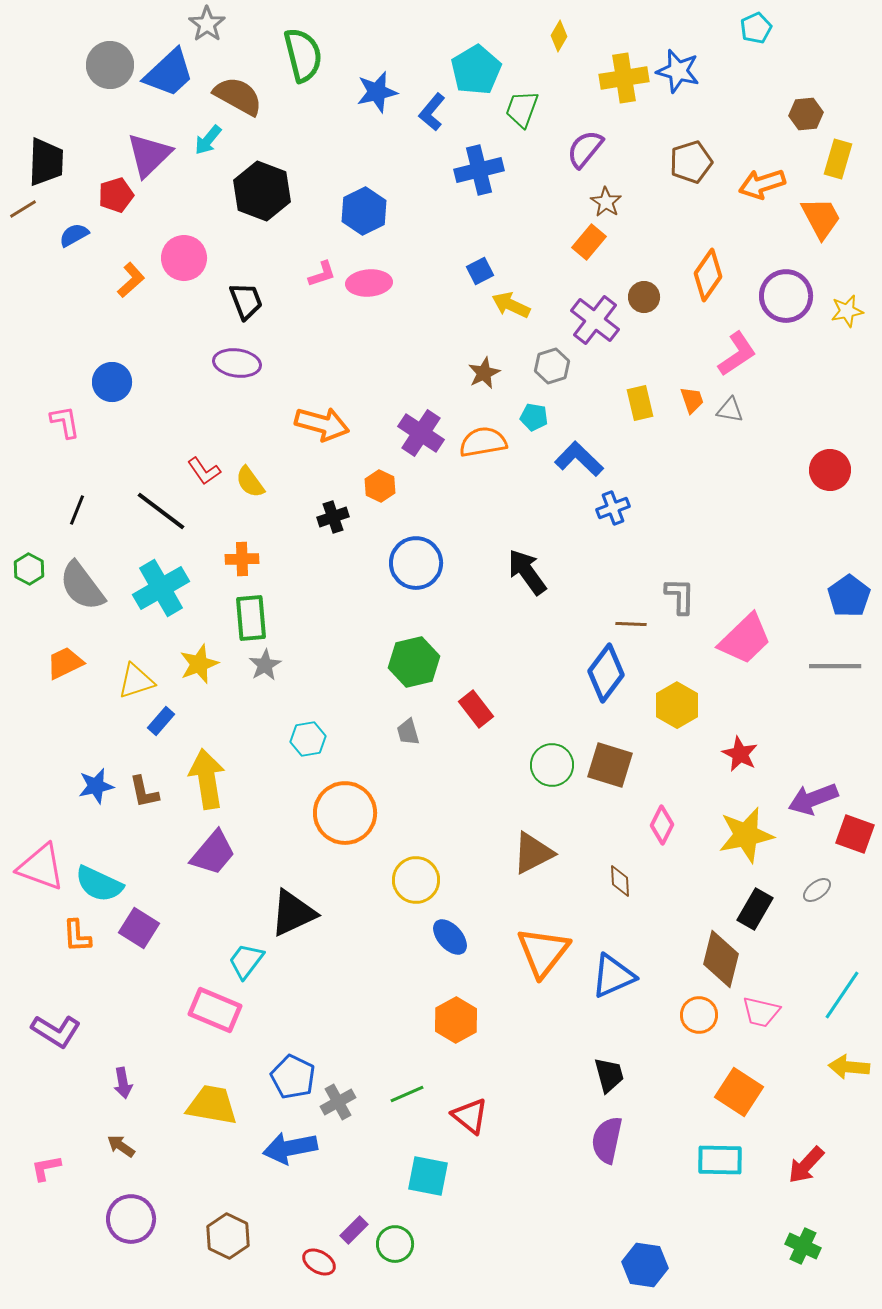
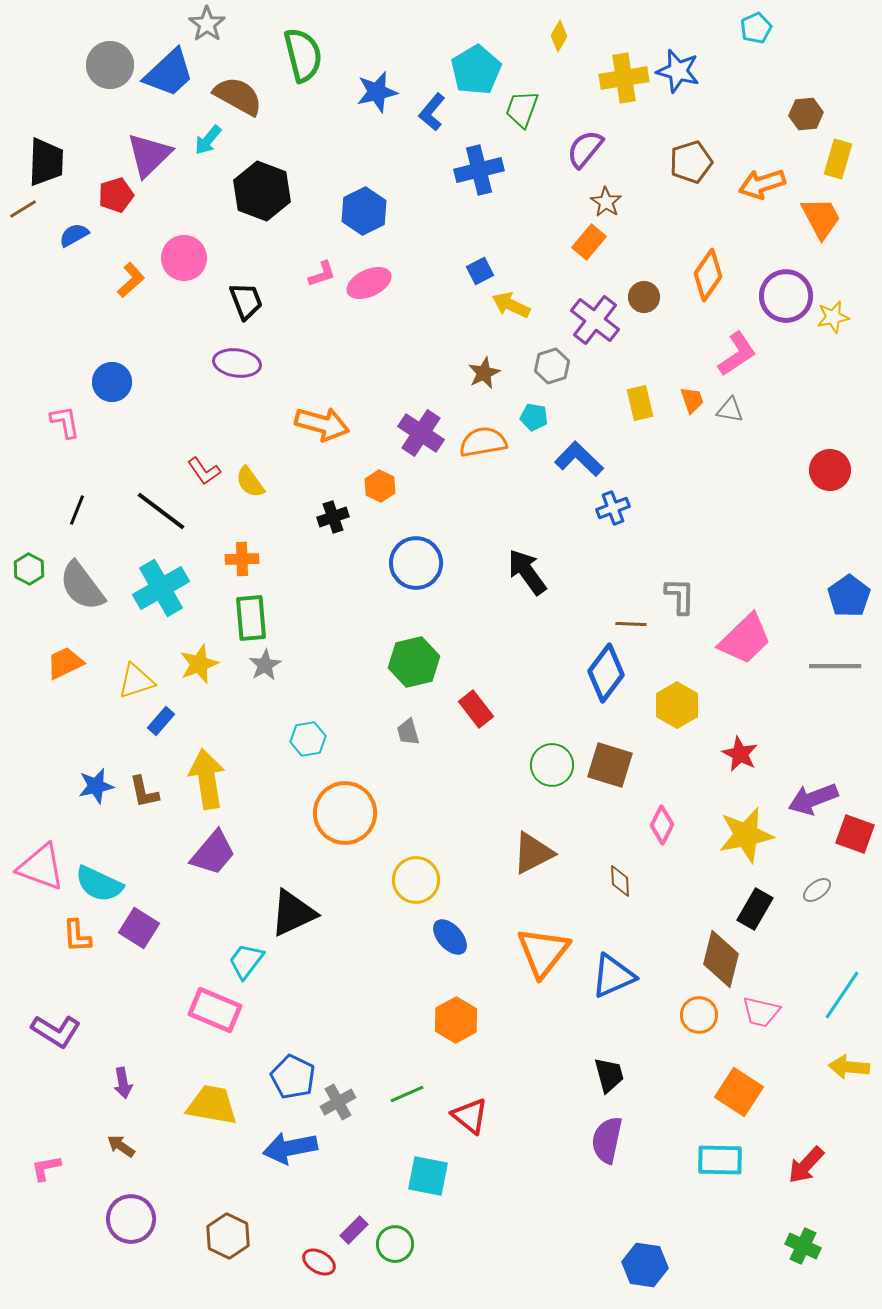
pink ellipse at (369, 283): rotated 21 degrees counterclockwise
yellow star at (847, 311): moved 14 px left, 6 px down
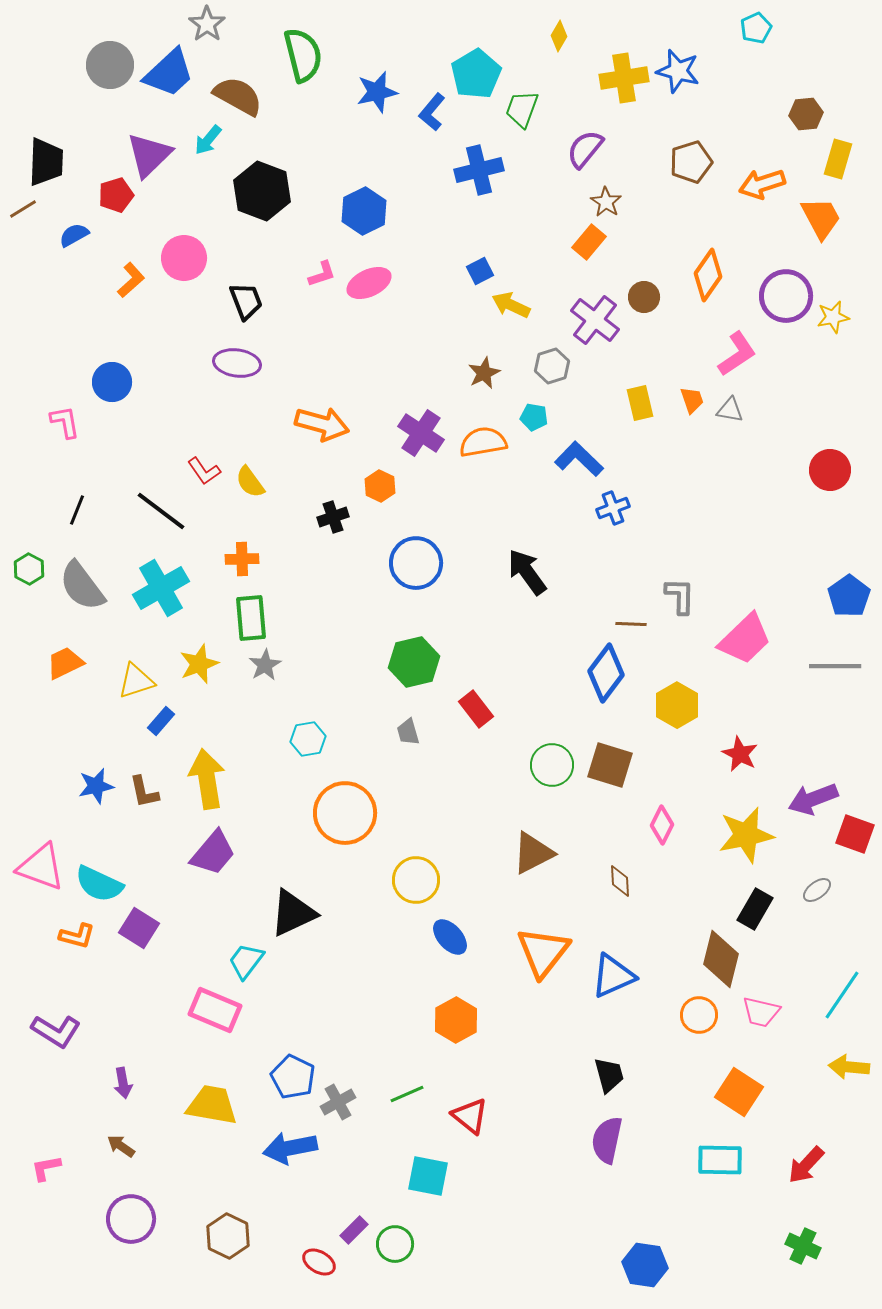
cyan pentagon at (476, 70): moved 4 px down
orange L-shape at (77, 936): rotated 72 degrees counterclockwise
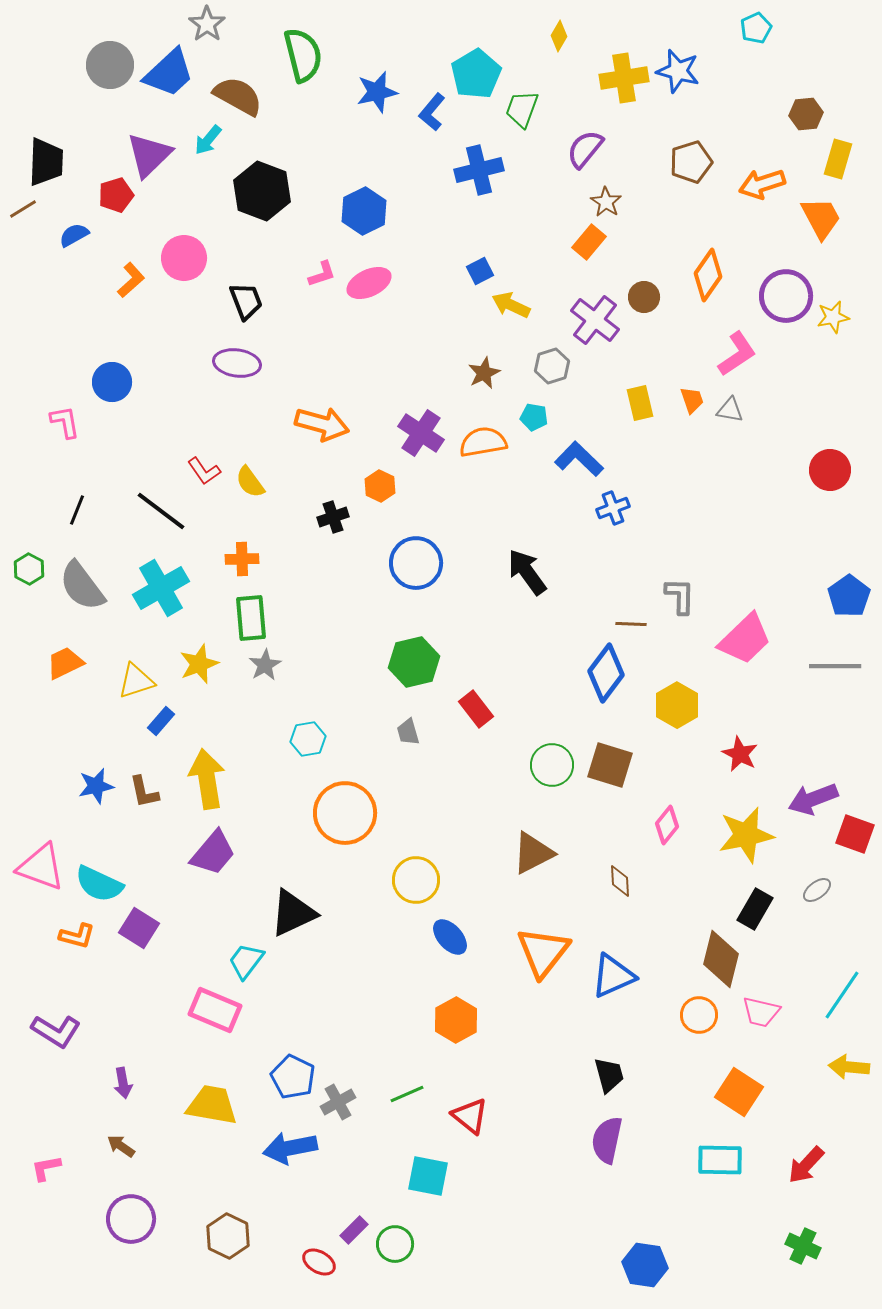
pink diamond at (662, 825): moved 5 px right; rotated 12 degrees clockwise
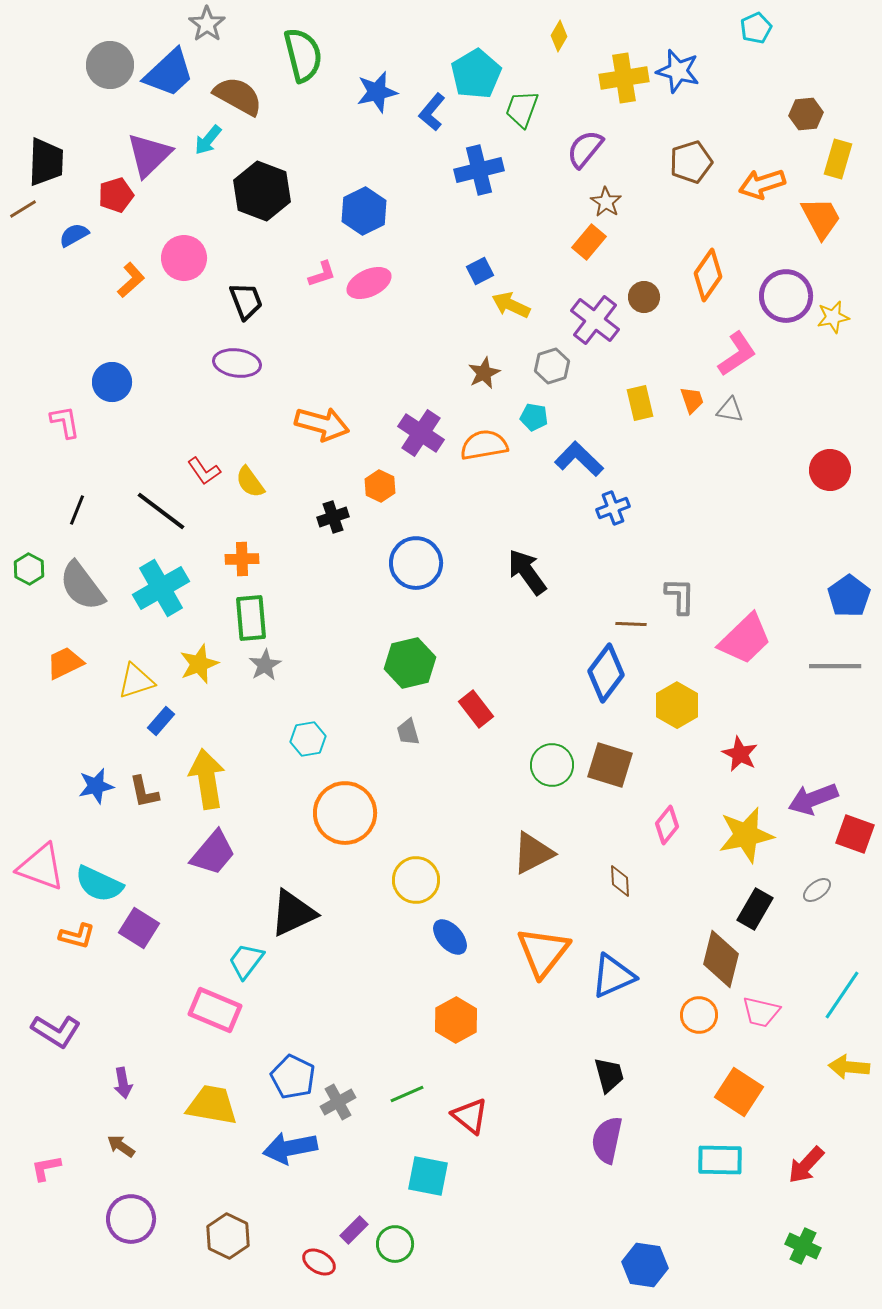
orange semicircle at (483, 442): moved 1 px right, 3 px down
green hexagon at (414, 662): moved 4 px left, 1 px down
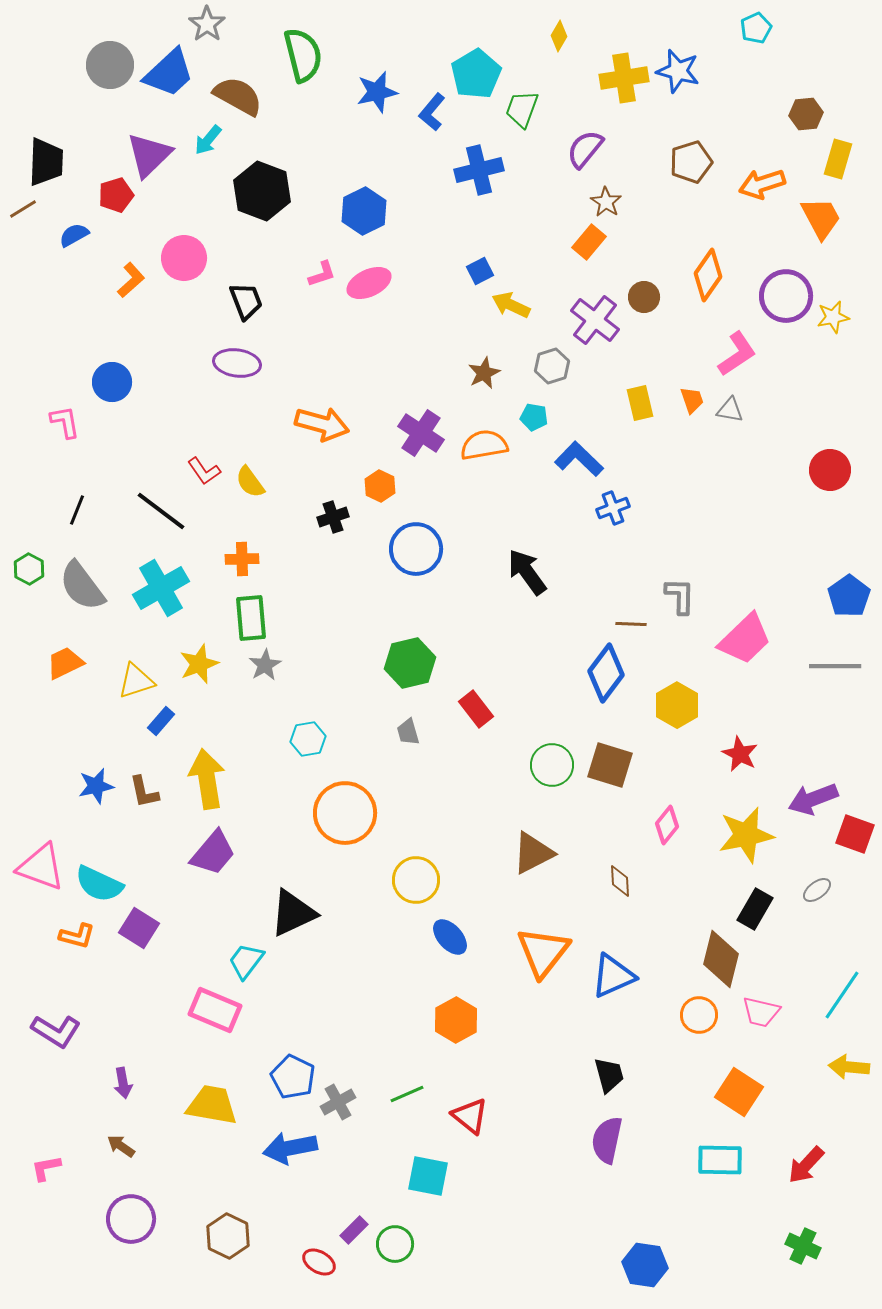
blue circle at (416, 563): moved 14 px up
